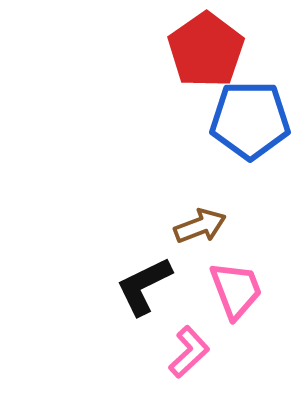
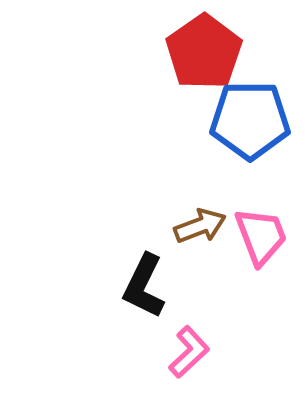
red pentagon: moved 2 px left, 2 px down
black L-shape: rotated 38 degrees counterclockwise
pink trapezoid: moved 25 px right, 54 px up
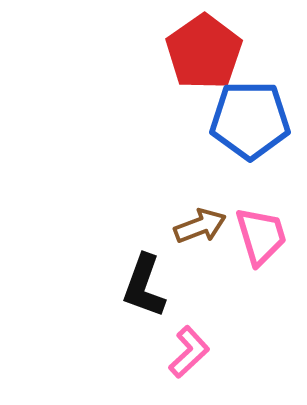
pink trapezoid: rotated 4 degrees clockwise
black L-shape: rotated 6 degrees counterclockwise
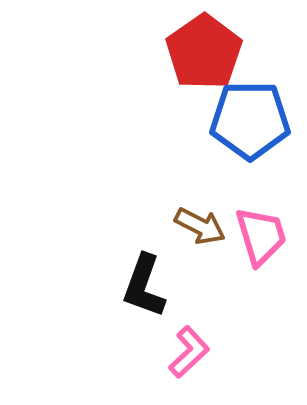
brown arrow: rotated 48 degrees clockwise
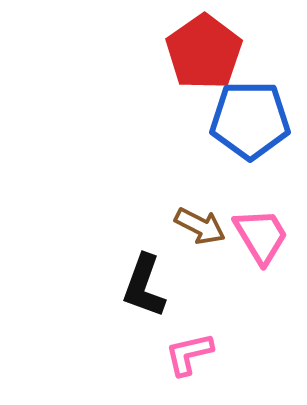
pink trapezoid: rotated 14 degrees counterclockwise
pink L-shape: moved 2 px down; rotated 150 degrees counterclockwise
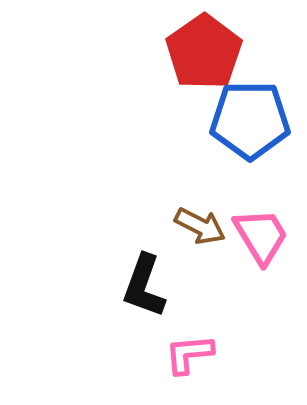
pink L-shape: rotated 8 degrees clockwise
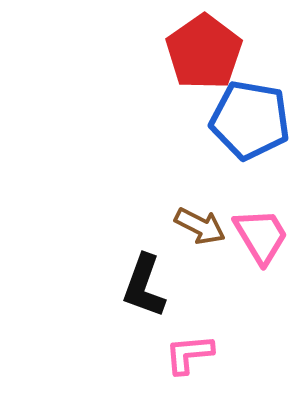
blue pentagon: rotated 10 degrees clockwise
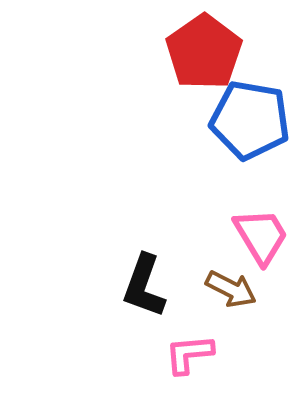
brown arrow: moved 31 px right, 63 px down
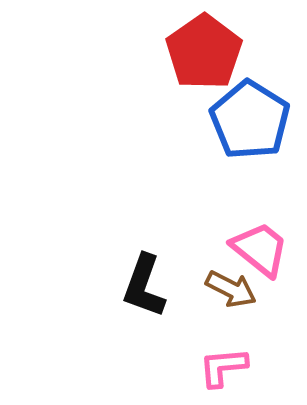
blue pentagon: rotated 22 degrees clockwise
pink trapezoid: moved 1 px left, 13 px down; rotated 20 degrees counterclockwise
pink L-shape: moved 34 px right, 13 px down
